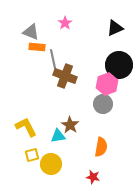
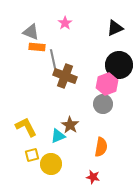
cyan triangle: rotated 14 degrees counterclockwise
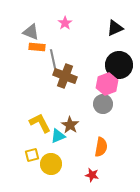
yellow L-shape: moved 14 px right, 4 px up
red star: moved 1 px left, 2 px up
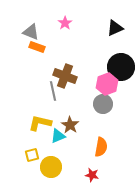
orange rectangle: rotated 14 degrees clockwise
gray line: moved 32 px down
black circle: moved 2 px right, 2 px down
yellow L-shape: rotated 50 degrees counterclockwise
yellow circle: moved 3 px down
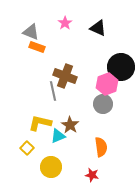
black triangle: moved 17 px left; rotated 48 degrees clockwise
orange semicircle: rotated 18 degrees counterclockwise
yellow square: moved 5 px left, 7 px up; rotated 32 degrees counterclockwise
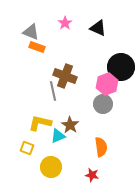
yellow square: rotated 24 degrees counterclockwise
